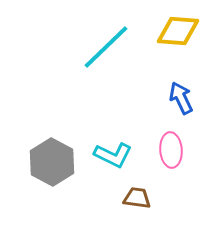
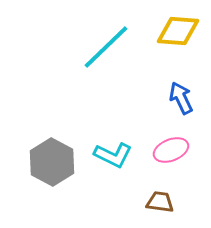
pink ellipse: rotated 72 degrees clockwise
brown trapezoid: moved 23 px right, 4 px down
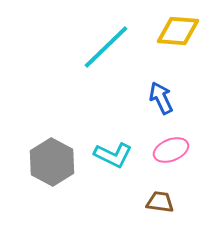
blue arrow: moved 20 px left
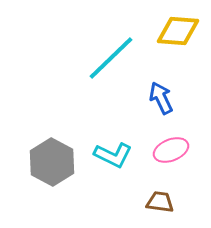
cyan line: moved 5 px right, 11 px down
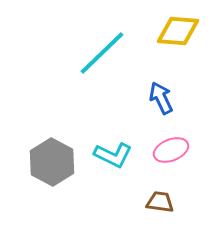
cyan line: moved 9 px left, 5 px up
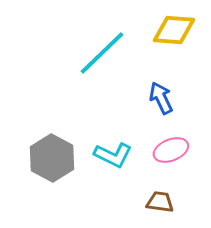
yellow diamond: moved 4 px left, 1 px up
gray hexagon: moved 4 px up
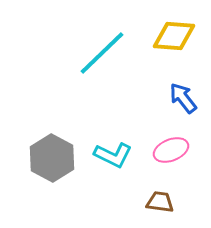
yellow diamond: moved 6 px down
blue arrow: moved 22 px right; rotated 12 degrees counterclockwise
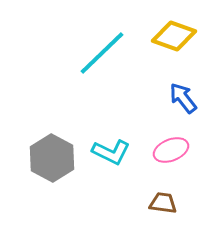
yellow diamond: rotated 15 degrees clockwise
cyan L-shape: moved 2 px left, 3 px up
brown trapezoid: moved 3 px right, 1 px down
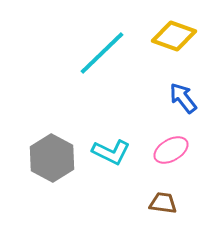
pink ellipse: rotated 8 degrees counterclockwise
